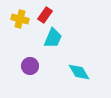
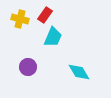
cyan trapezoid: moved 1 px up
purple circle: moved 2 px left, 1 px down
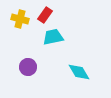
cyan trapezoid: rotated 125 degrees counterclockwise
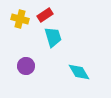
red rectangle: rotated 21 degrees clockwise
cyan trapezoid: rotated 85 degrees clockwise
purple circle: moved 2 px left, 1 px up
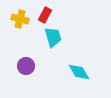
red rectangle: rotated 28 degrees counterclockwise
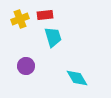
red rectangle: rotated 56 degrees clockwise
yellow cross: rotated 36 degrees counterclockwise
cyan diamond: moved 2 px left, 6 px down
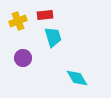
yellow cross: moved 2 px left, 2 px down
purple circle: moved 3 px left, 8 px up
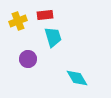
purple circle: moved 5 px right, 1 px down
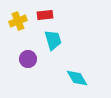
cyan trapezoid: moved 3 px down
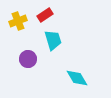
red rectangle: rotated 28 degrees counterclockwise
